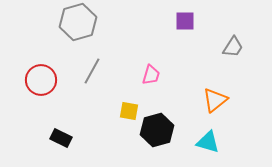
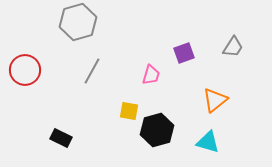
purple square: moved 1 px left, 32 px down; rotated 20 degrees counterclockwise
red circle: moved 16 px left, 10 px up
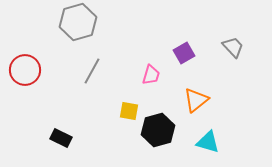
gray trapezoid: rotated 75 degrees counterclockwise
purple square: rotated 10 degrees counterclockwise
orange triangle: moved 19 px left
black hexagon: moved 1 px right
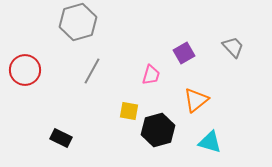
cyan triangle: moved 2 px right
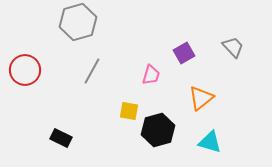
orange triangle: moved 5 px right, 2 px up
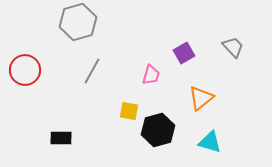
black rectangle: rotated 25 degrees counterclockwise
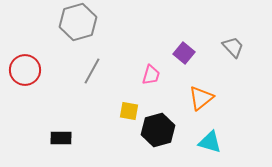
purple square: rotated 20 degrees counterclockwise
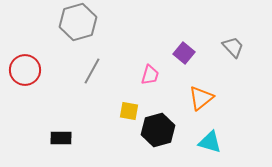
pink trapezoid: moved 1 px left
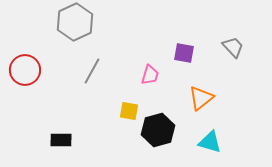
gray hexagon: moved 3 px left; rotated 9 degrees counterclockwise
purple square: rotated 30 degrees counterclockwise
black rectangle: moved 2 px down
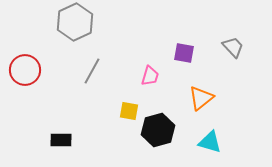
pink trapezoid: moved 1 px down
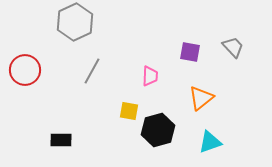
purple square: moved 6 px right, 1 px up
pink trapezoid: rotated 15 degrees counterclockwise
cyan triangle: rotated 35 degrees counterclockwise
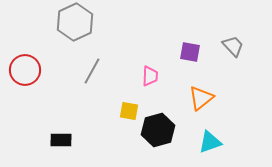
gray trapezoid: moved 1 px up
